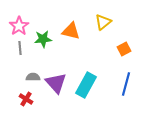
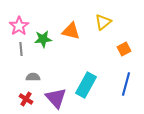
gray line: moved 1 px right, 1 px down
purple triangle: moved 15 px down
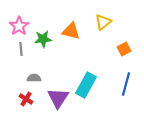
gray semicircle: moved 1 px right, 1 px down
purple triangle: moved 2 px right; rotated 15 degrees clockwise
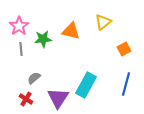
gray semicircle: rotated 40 degrees counterclockwise
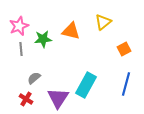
pink star: rotated 12 degrees clockwise
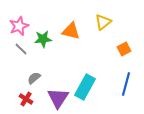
gray line: rotated 40 degrees counterclockwise
cyan rectangle: moved 1 px left, 2 px down
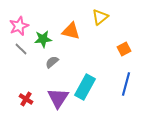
yellow triangle: moved 3 px left, 5 px up
gray semicircle: moved 18 px right, 16 px up
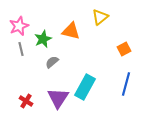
green star: rotated 18 degrees counterclockwise
gray line: rotated 32 degrees clockwise
red cross: moved 2 px down
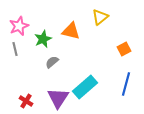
gray line: moved 6 px left
cyan rectangle: rotated 20 degrees clockwise
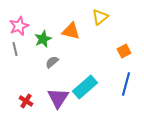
orange square: moved 2 px down
